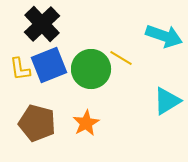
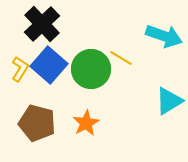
blue square: rotated 27 degrees counterclockwise
yellow L-shape: rotated 140 degrees counterclockwise
cyan triangle: moved 2 px right
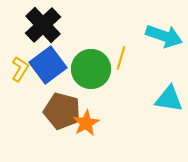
black cross: moved 1 px right, 1 px down
yellow line: rotated 75 degrees clockwise
blue square: moved 1 px left; rotated 12 degrees clockwise
cyan triangle: moved 2 px up; rotated 40 degrees clockwise
brown pentagon: moved 25 px right, 12 px up
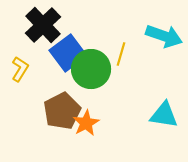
yellow line: moved 4 px up
blue square: moved 20 px right, 12 px up
cyan triangle: moved 5 px left, 16 px down
brown pentagon: rotated 30 degrees clockwise
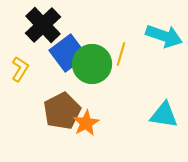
green circle: moved 1 px right, 5 px up
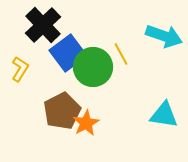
yellow line: rotated 45 degrees counterclockwise
green circle: moved 1 px right, 3 px down
